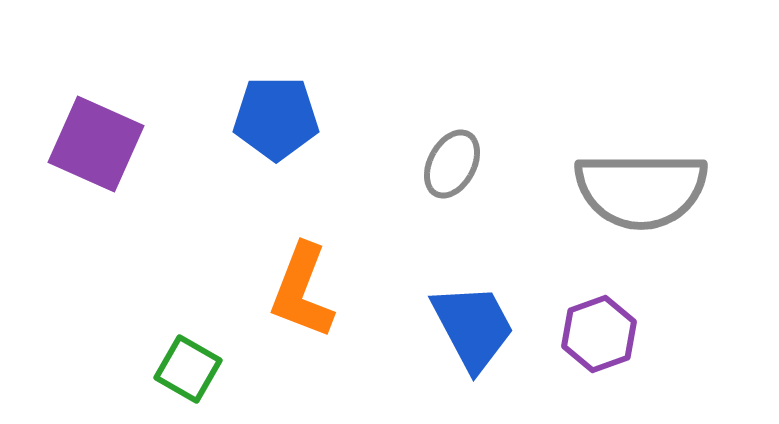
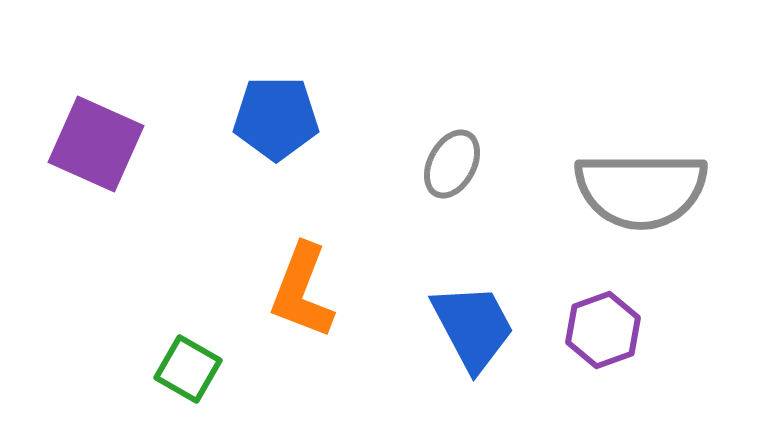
purple hexagon: moved 4 px right, 4 px up
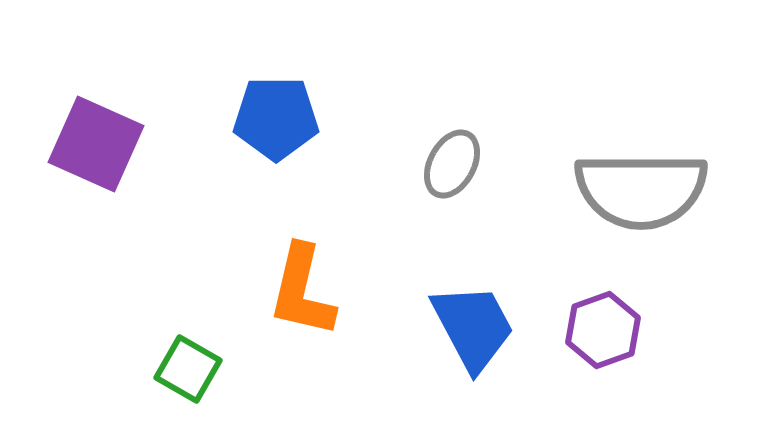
orange L-shape: rotated 8 degrees counterclockwise
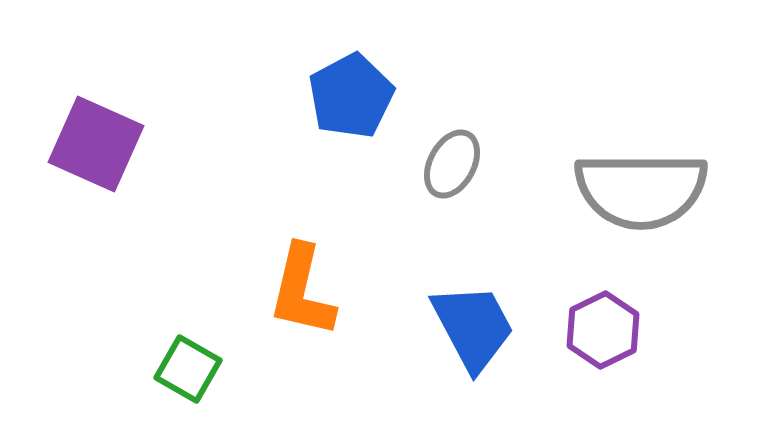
blue pentagon: moved 75 px right, 22 px up; rotated 28 degrees counterclockwise
purple hexagon: rotated 6 degrees counterclockwise
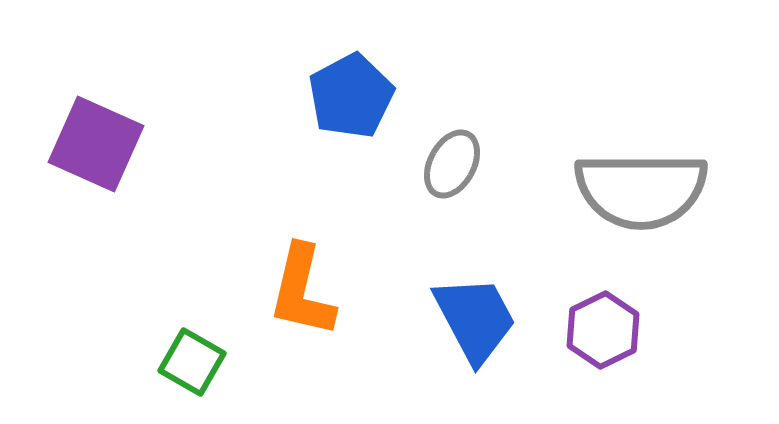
blue trapezoid: moved 2 px right, 8 px up
green square: moved 4 px right, 7 px up
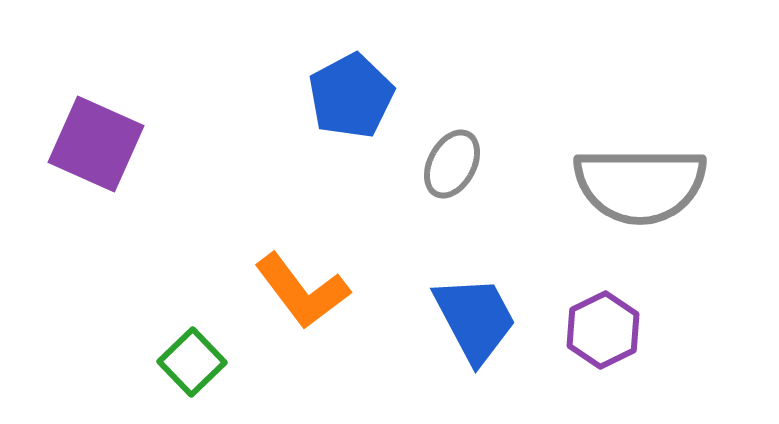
gray semicircle: moved 1 px left, 5 px up
orange L-shape: rotated 50 degrees counterclockwise
green square: rotated 16 degrees clockwise
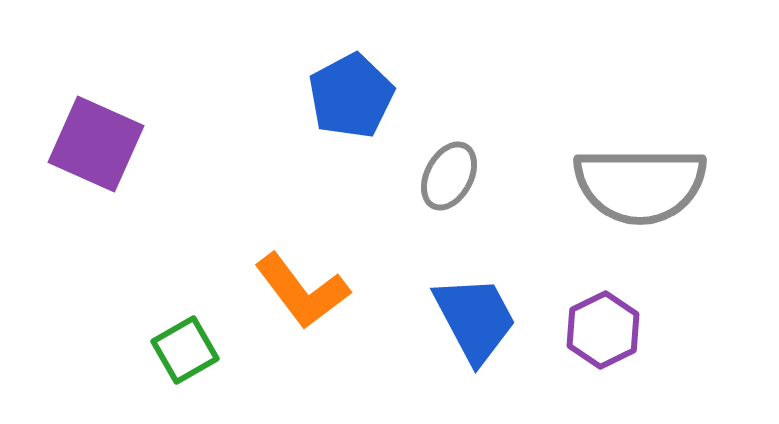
gray ellipse: moved 3 px left, 12 px down
green square: moved 7 px left, 12 px up; rotated 14 degrees clockwise
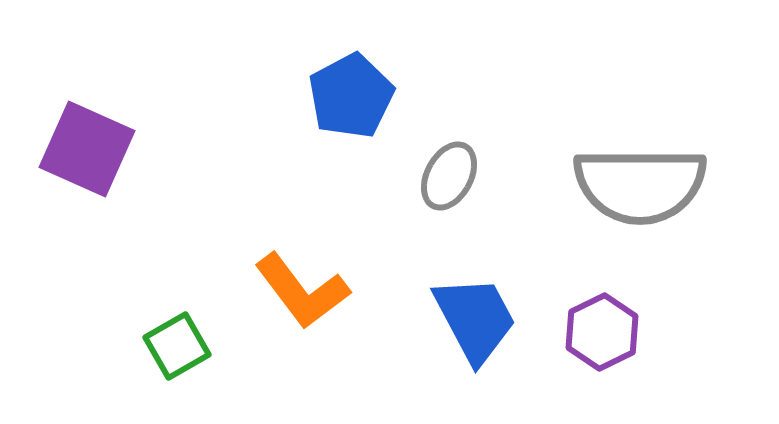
purple square: moved 9 px left, 5 px down
purple hexagon: moved 1 px left, 2 px down
green square: moved 8 px left, 4 px up
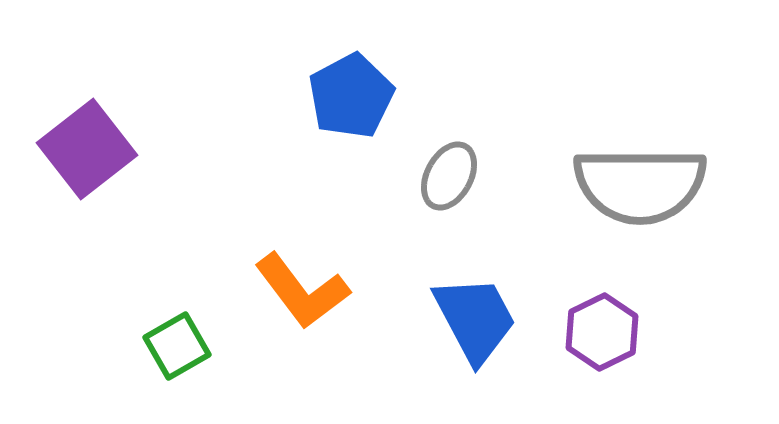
purple square: rotated 28 degrees clockwise
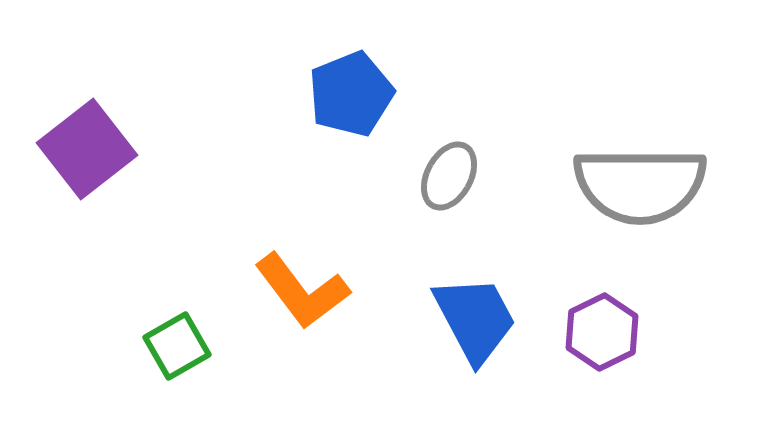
blue pentagon: moved 2 px up; rotated 6 degrees clockwise
